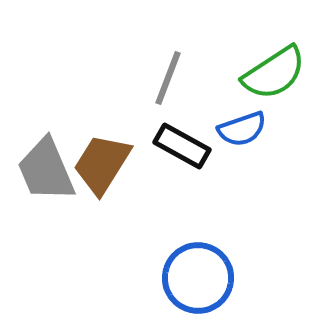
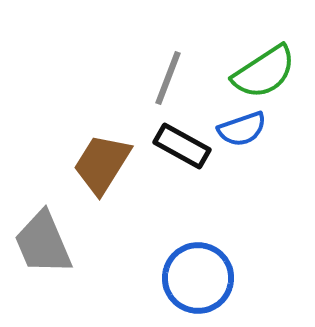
green semicircle: moved 10 px left, 1 px up
gray trapezoid: moved 3 px left, 73 px down
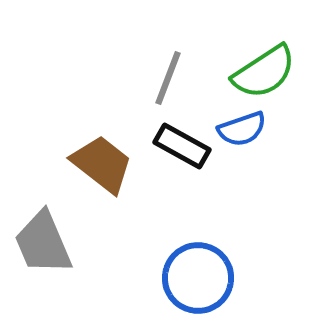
brown trapezoid: rotated 96 degrees clockwise
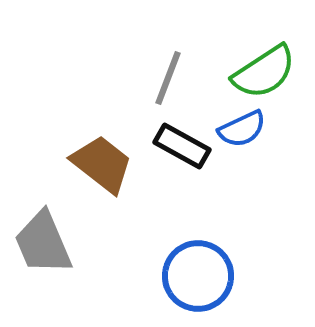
blue semicircle: rotated 6 degrees counterclockwise
blue circle: moved 2 px up
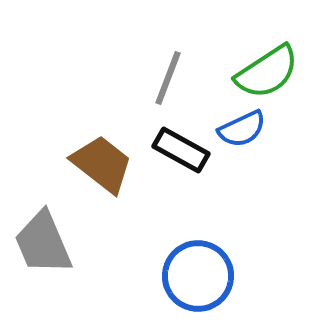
green semicircle: moved 3 px right
black rectangle: moved 1 px left, 4 px down
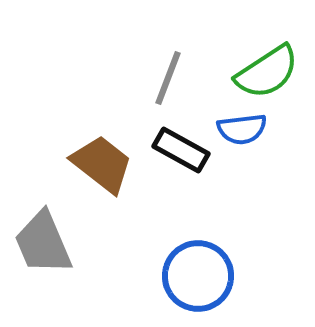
blue semicircle: rotated 18 degrees clockwise
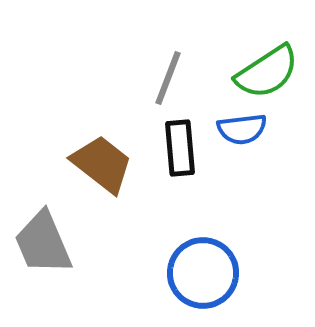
black rectangle: moved 1 px left, 2 px up; rotated 56 degrees clockwise
blue circle: moved 5 px right, 3 px up
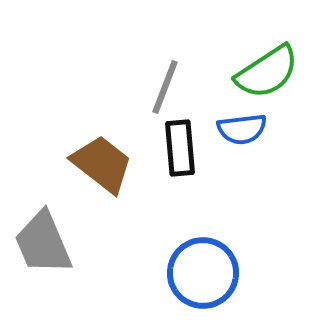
gray line: moved 3 px left, 9 px down
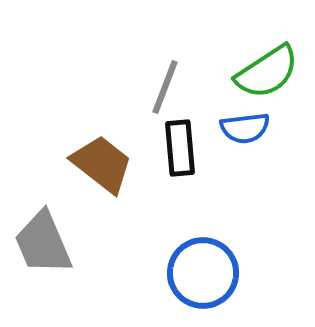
blue semicircle: moved 3 px right, 1 px up
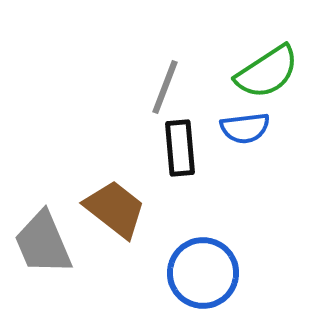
brown trapezoid: moved 13 px right, 45 px down
